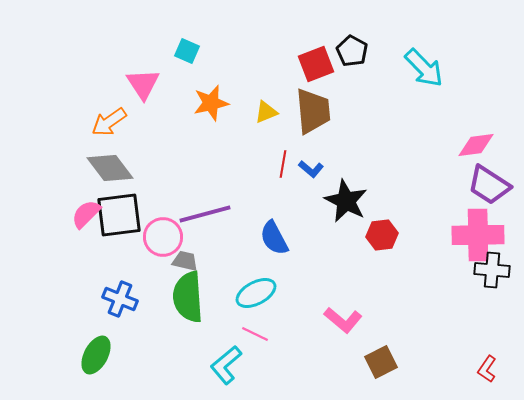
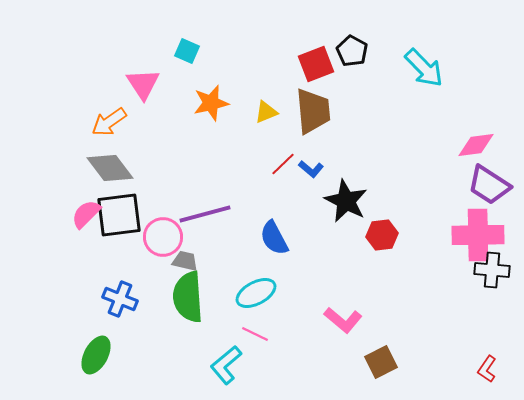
red line: rotated 36 degrees clockwise
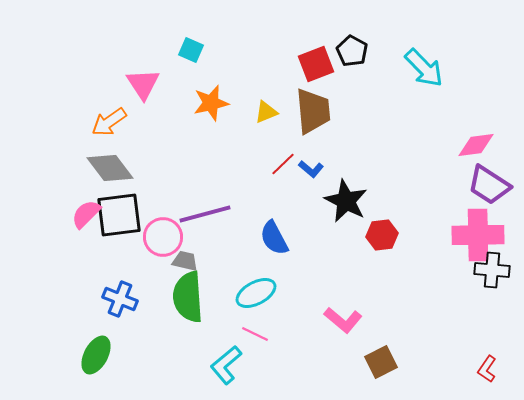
cyan square: moved 4 px right, 1 px up
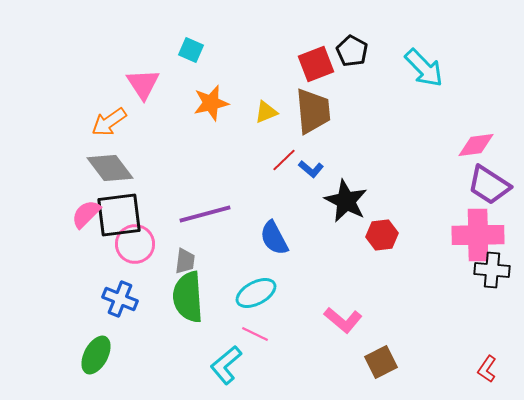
red line: moved 1 px right, 4 px up
pink circle: moved 28 px left, 7 px down
gray trapezoid: rotated 84 degrees clockwise
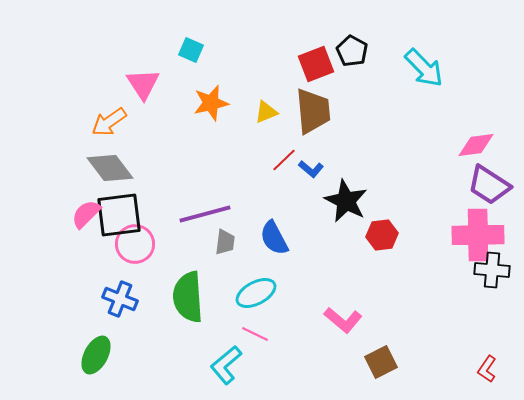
gray trapezoid: moved 40 px right, 19 px up
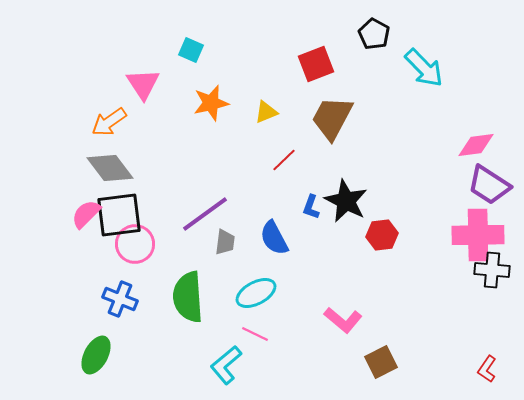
black pentagon: moved 22 px right, 17 px up
brown trapezoid: moved 19 px right, 7 px down; rotated 147 degrees counterclockwise
blue L-shape: moved 38 px down; rotated 70 degrees clockwise
purple line: rotated 21 degrees counterclockwise
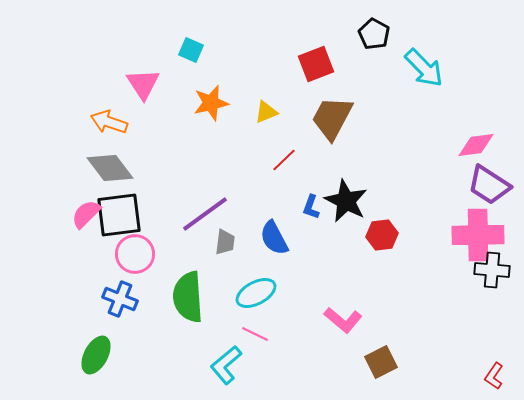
orange arrow: rotated 54 degrees clockwise
pink circle: moved 10 px down
red L-shape: moved 7 px right, 7 px down
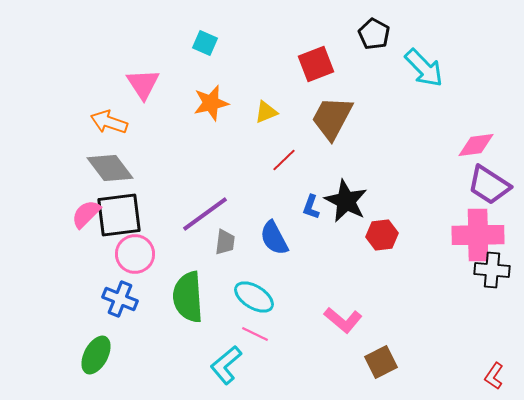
cyan square: moved 14 px right, 7 px up
cyan ellipse: moved 2 px left, 4 px down; rotated 60 degrees clockwise
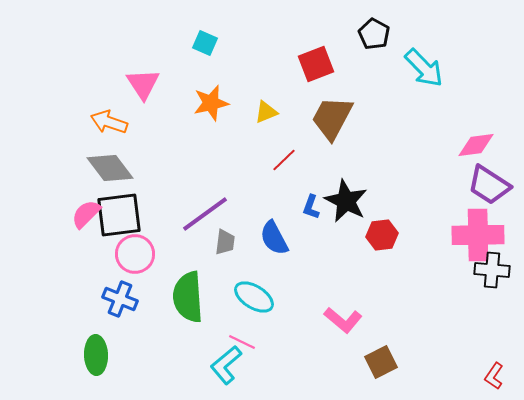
pink line: moved 13 px left, 8 px down
green ellipse: rotated 30 degrees counterclockwise
